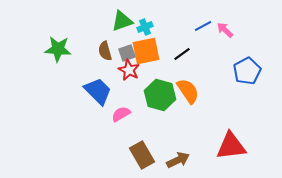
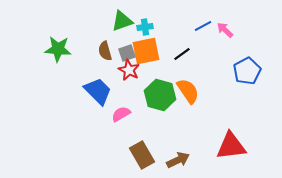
cyan cross: rotated 14 degrees clockwise
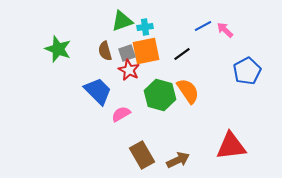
green star: rotated 16 degrees clockwise
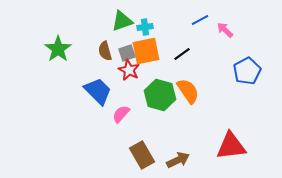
blue line: moved 3 px left, 6 px up
green star: rotated 16 degrees clockwise
pink semicircle: rotated 18 degrees counterclockwise
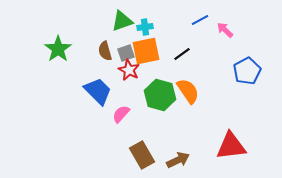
gray square: moved 1 px left
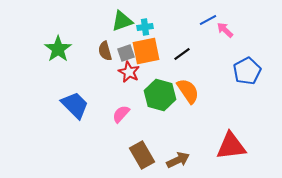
blue line: moved 8 px right
red star: moved 2 px down
blue trapezoid: moved 23 px left, 14 px down
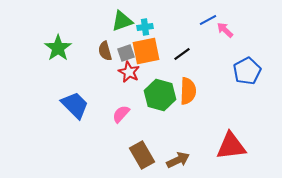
green star: moved 1 px up
orange semicircle: rotated 36 degrees clockwise
